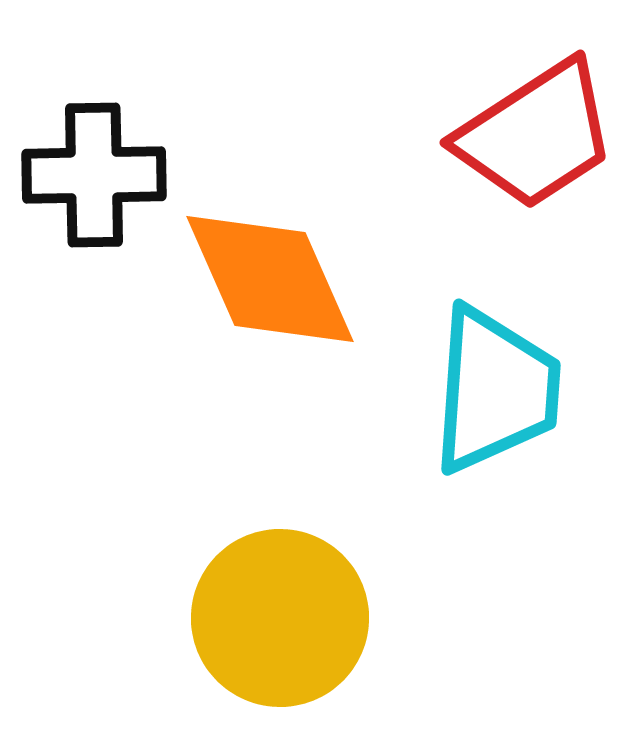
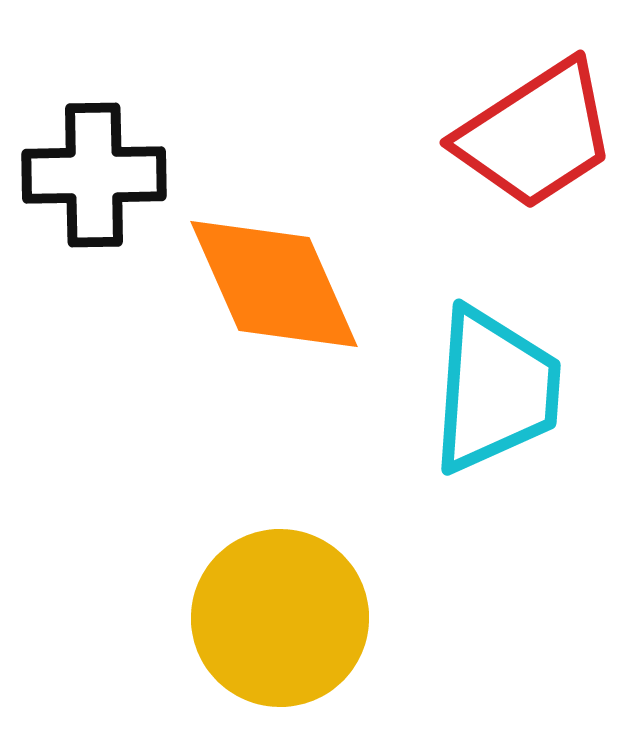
orange diamond: moved 4 px right, 5 px down
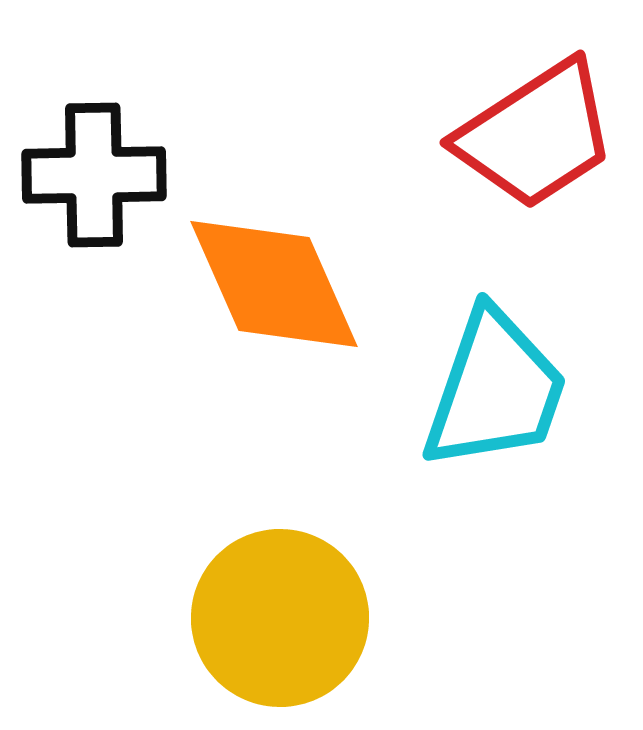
cyan trapezoid: rotated 15 degrees clockwise
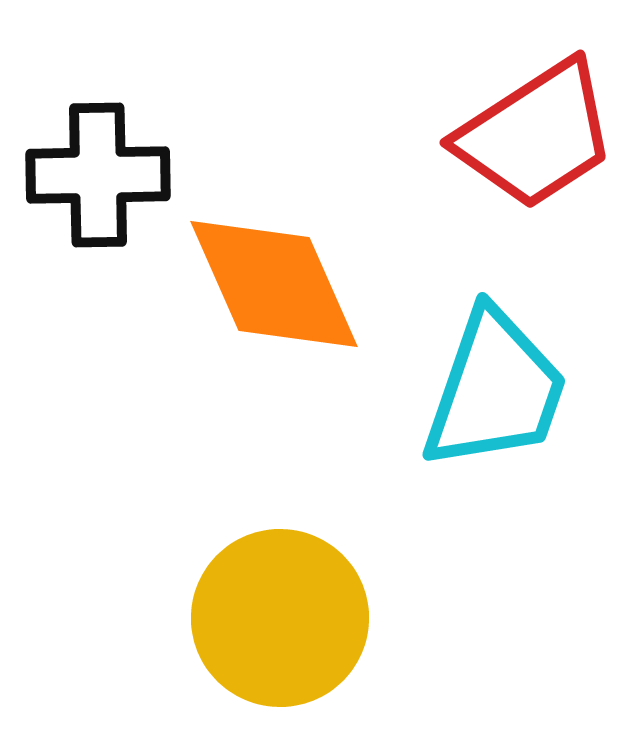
black cross: moved 4 px right
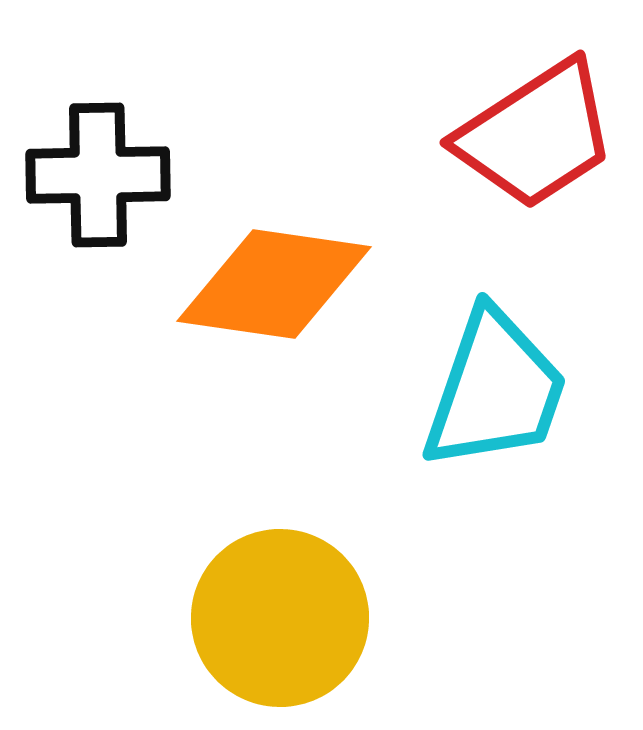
orange diamond: rotated 58 degrees counterclockwise
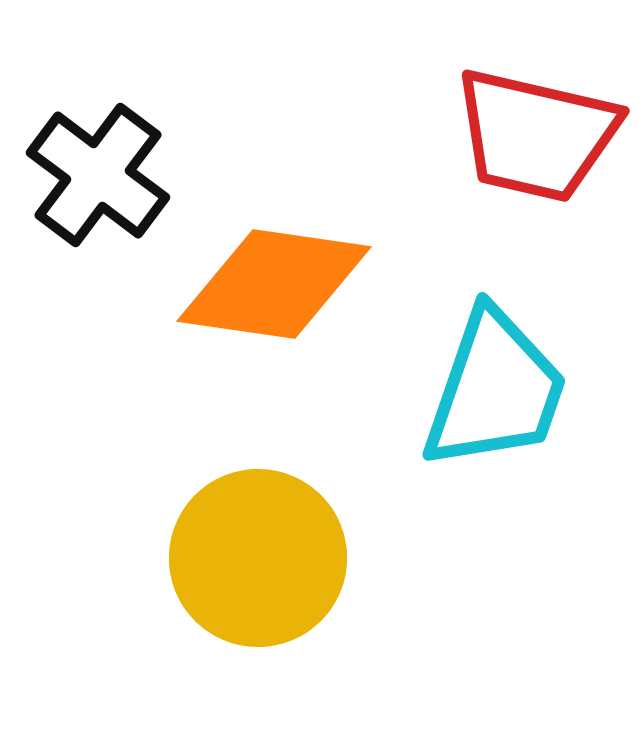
red trapezoid: rotated 46 degrees clockwise
black cross: rotated 38 degrees clockwise
yellow circle: moved 22 px left, 60 px up
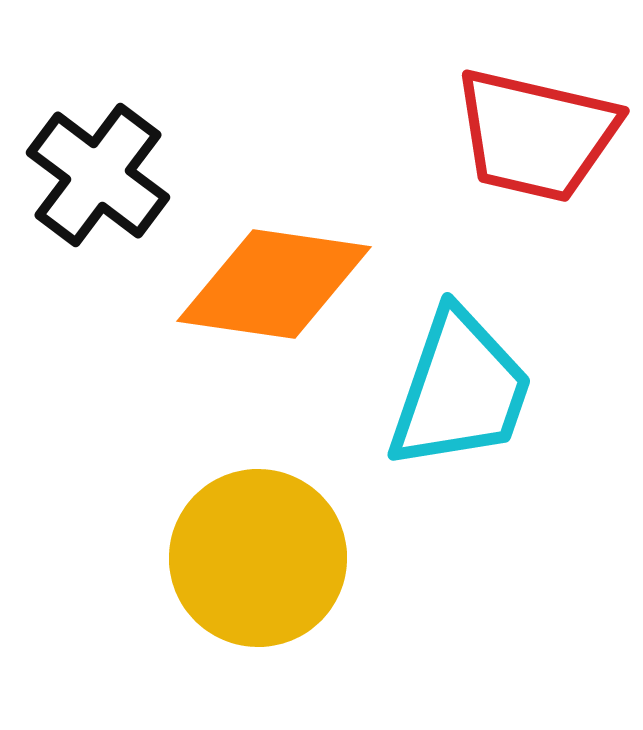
cyan trapezoid: moved 35 px left
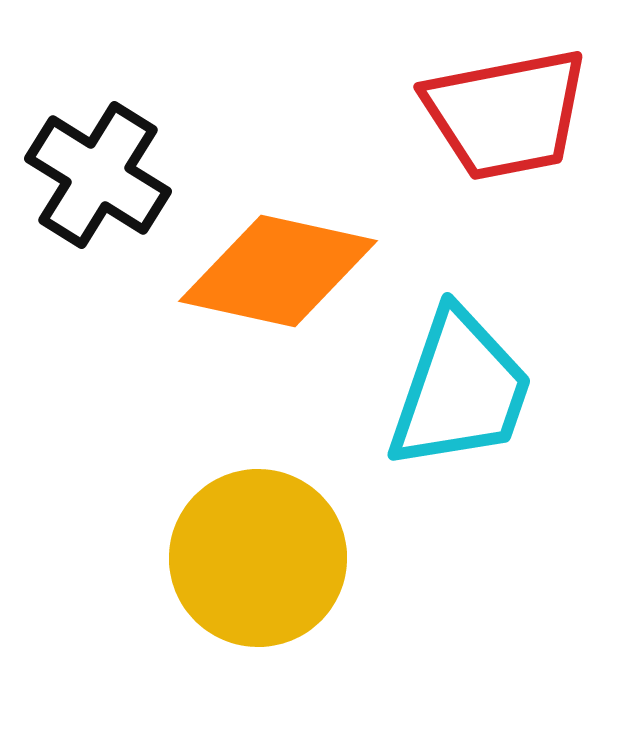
red trapezoid: moved 30 px left, 21 px up; rotated 24 degrees counterclockwise
black cross: rotated 5 degrees counterclockwise
orange diamond: moved 4 px right, 13 px up; rotated 4 degrees clockwise
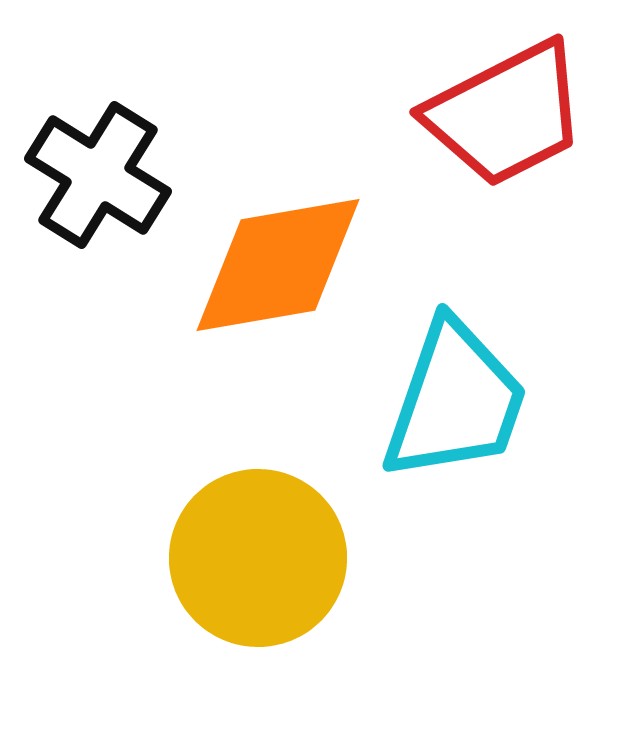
red trapezoid: rotated 16 degrees counterclockwise
orange diamond: moved 6 px up; rotated 22 degrees counterclockwise
cyan trapezoid: moved 5 px left, 11 px down
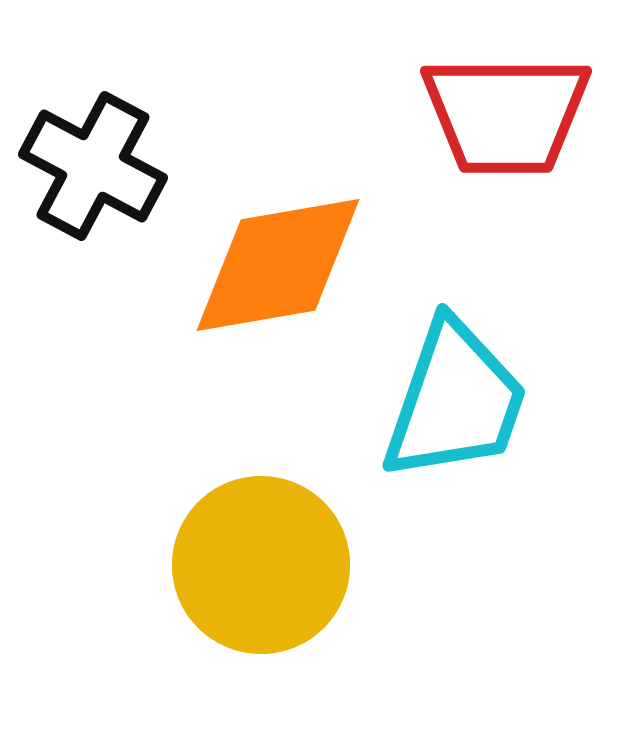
red trapezoid: rotated 27 degrees clockwise
black cross: moved 5 px left, 9 px up; rotated 4 degrees counterclockwise
yellow circle: moved 3 px right, 7 px down
